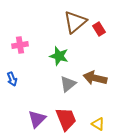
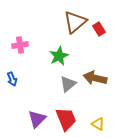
green star: rotated 30 degrees clockwise
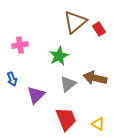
purple triangle: moved 1 px left, 24 px up
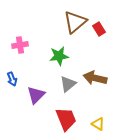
green star: rotated 18 degrees clockwise
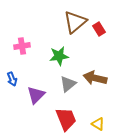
pink cross: moved 2 px right, 1 px down
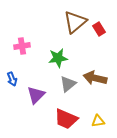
green star: moved 1 px left, 2 px down
red trapezoid: rotated 135 degrees clockwise
yellow triangle: moved 3 px up; rotated 40 degrees counterclockwise
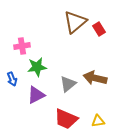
green star: moved 21 px left, 9 px down
purple triangle: rotated 18 degrees clockwise
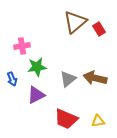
gray triangle: moved 5 px up
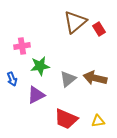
green star: moved 3 px right, 1 px up
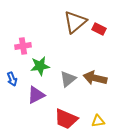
red rectangle: rotated 32 degrees counterclockwise
pink cross: moved 1 px right
